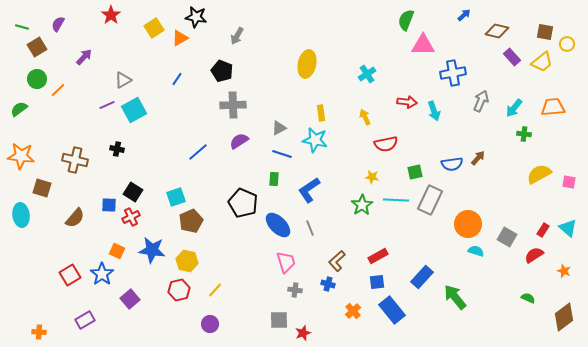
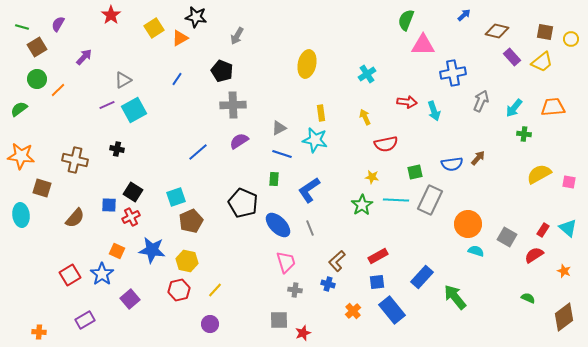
yellow circle at (567, 44): moved 4 px right, 5 px up
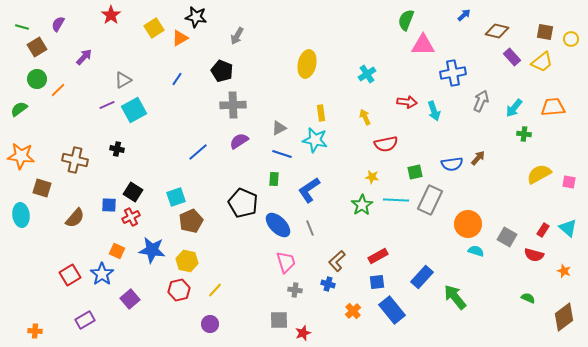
red semicircle at (534, 255): rotated 132 degrees counterclockwise
orange cross at (39, 332): moved 4 px left, 1 px up
